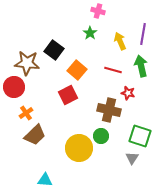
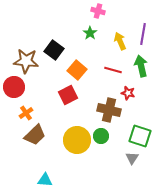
brown star: moved 1 px left, 2 px up
yellow circle: moved 2 px left, 8 px up
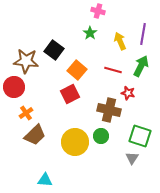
green arrow: rotated 40 degrees clockwise
red square: moved 2 px right, 1 px up
yellow circle: moved 2 px left, 2 px down
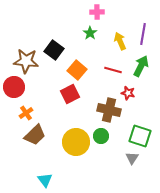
pink cross: moved 1 px left, 1 px down; rotated 16 degrees counterclockwise
yellow circle: moved 1 px right
cyan triangle: rotated 49 degrees clockwise
